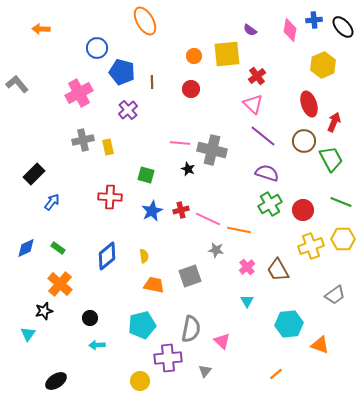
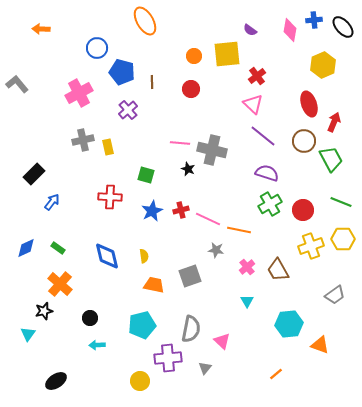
blue diamond at (107, 256): rotated 64 degrees counterclockwise
gray triangle at (205, 371): moved 3 px up
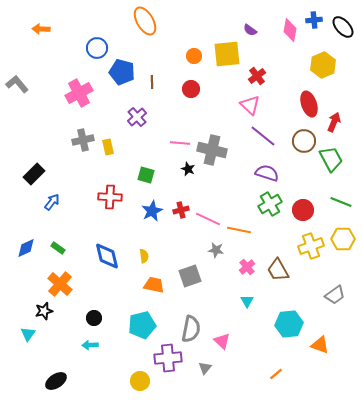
pink triangle at (253, 104): moved 3 px left, 1 px down
purple cross at (128, 110): moved 9 px right, 7 px down
black circle at (90, 318): moved 4 px right
cyan arrow at (97, 345): moved 7 px left
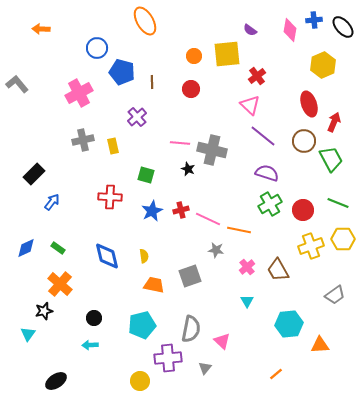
yellow rectangle at (108, 147): moved 5 px right, 1 px up
green line at (341, 202): moved 3 px left, 1 px down
orange triangle at (320, 345): rotated 24 degrees counterclockwise
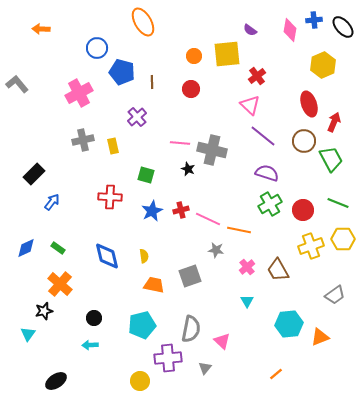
orange ellipse at (145, 21): moved 2 px left, 1 px down
orange triangle at (320, 345): moved 8 px up; rotated 18 degrees counterclockwise
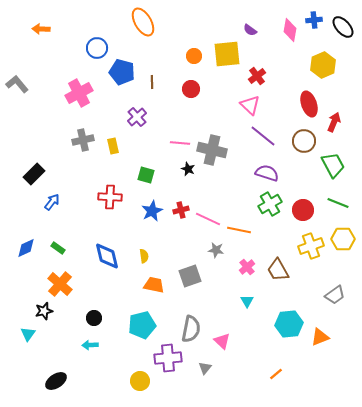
green trapezoid at (331, 159): moved 2 px right, 6 px down
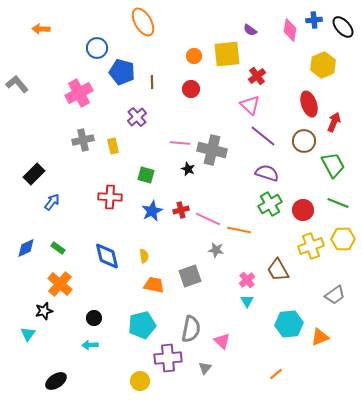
pink cross at (247, 267): moved 13 px down
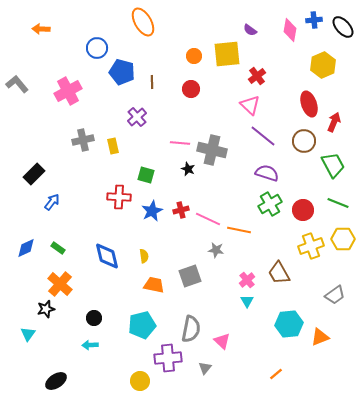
pink cross at (79, 93): moved 11 px left, 2 px up
red cross at (110, 197): moved 9 px right
brown trapezoid at (278, 270): moved 1 px right, 3 px down
black star at (44, 311): moved 2 px right, 2 px up
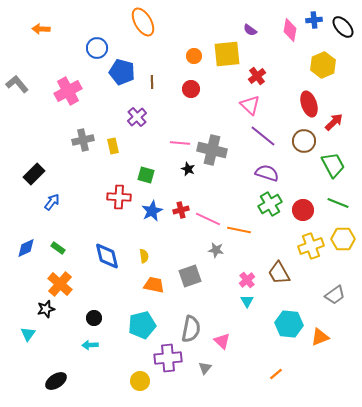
red arrow at (334, 122): rotated 24 degrees clockwise
cyan hexagon at (289, 324): rotated 12 degrees clockwise
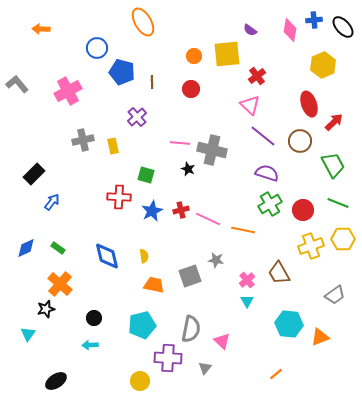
brown circle at (304, 141): moved 4 px left
orange line at (239, 230): moved 4 px right
gray star at (216, 250): moved 10 px down
purple cross at (168, 358): rotated 8 degrees clockwise
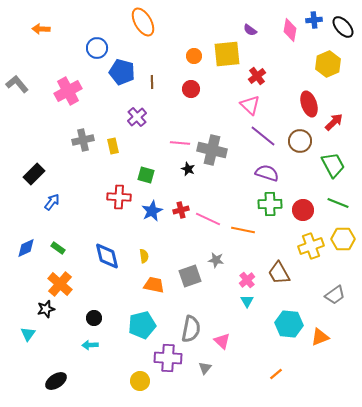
yellow hexagon at (323, 65): moved 5 px right, 1 px up
green cross at (270, 204): rotated 30 degrees clockwise
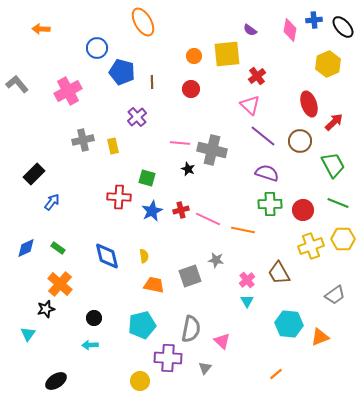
green square at (146, 175): moved 1 px right, 3 px down
